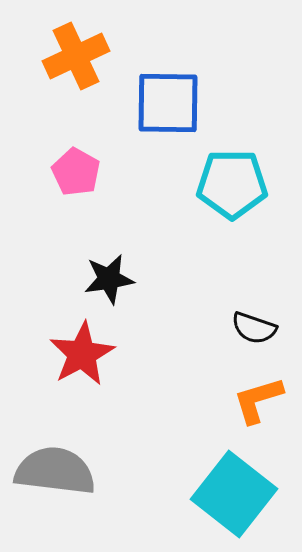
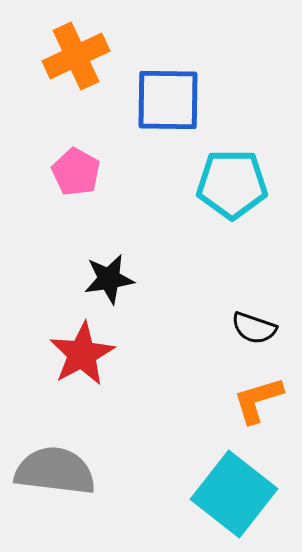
blue square: moved 3 px up
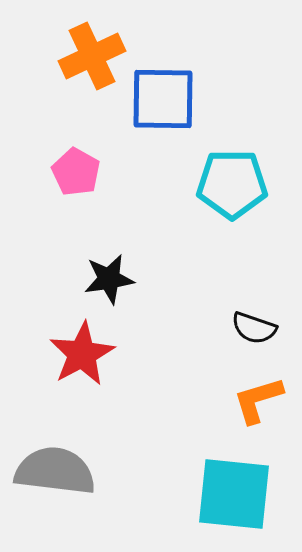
orange cross: moved 16 px right
blue square: moved 5 px left, 1 px up
cyan square: rotated 32 degrees counterclockwise
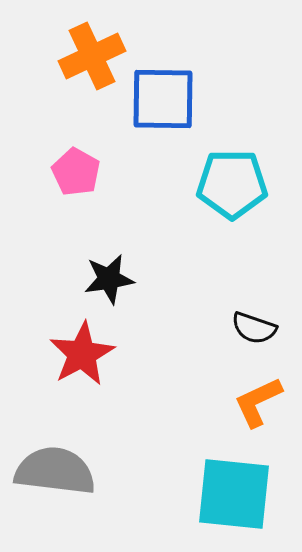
orange L-shape: moved 2 px down; rotated 8 degrees counterclockwise
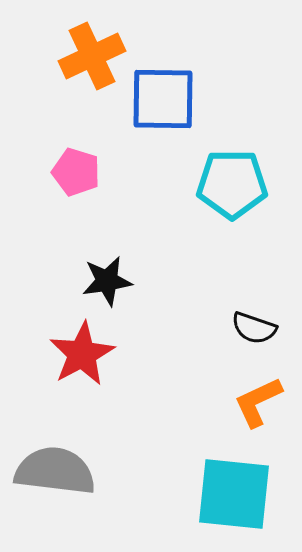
pink pentagon: rotated 12 degrees counterclockwise
black star: moved 2 px left, 2 px down
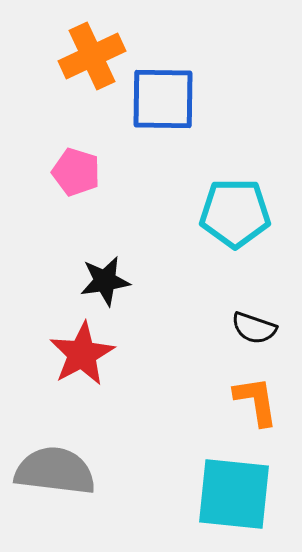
cyan pentagon: moved 3 px right, 29 px down
black star: moved 2 px left
orange L-shape: moved 2 px left, 1 px up; rotated 106 degrees clockwise
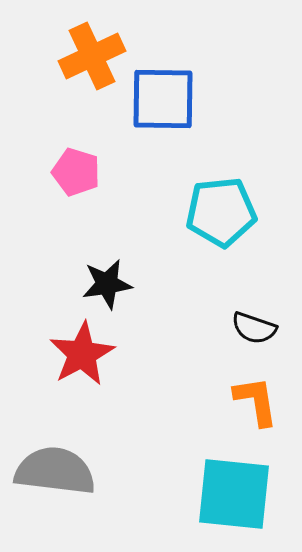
cyan pentagon: moved 14 px left, 1 px up; rotated 6 degrees counterclockwise
black star: moved 2 px right, 3 px down
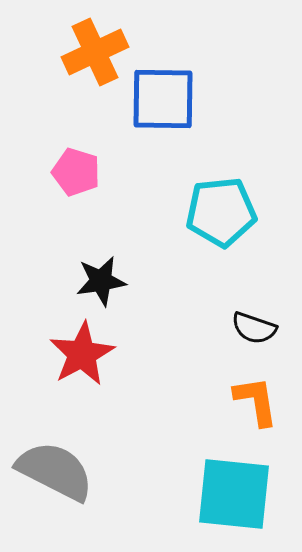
orange cross: moved 3 px right, 4 px up
black star: moved 6 px left, 3 px up
gray semicircle: rotated 20 degrees clockwise
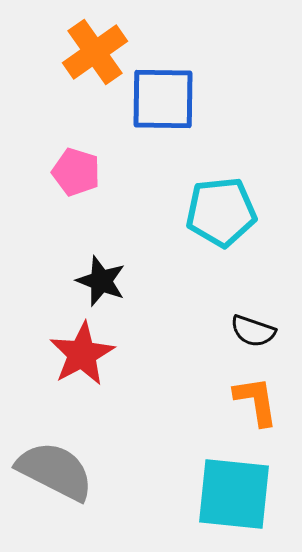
orange cross: rotated 10 degrees counterclockwise
black star: rotated 30 degrees clockwise
black semicircle: moved 1 px left, 3 px down
